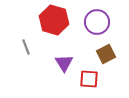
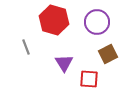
brown square: moved 2 px right
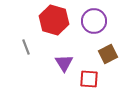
purple circle: moved 3 px left, 1 px up
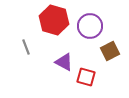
purple circle: moved 4 px left, 5 px down
brown square: moved 2 px right, 3 px up
purple triangle: moved 1 px up; rotated 30 degrees counterclockwise
red square: moved 3 px left, 2 px up; rotated 12 degrees clockwise
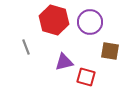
purple circle: moved 4 px up
brown square: rotated 36 degrees clockwise
purple triangle: rotated 42 degrees counterclockwise
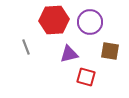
red hexagon: rotated 20 degrees counterclockwise
purple triangle: moved 5 px right, 8 px up
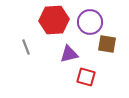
brown square: moved 3 px left, 7 px up
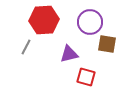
red hexagon: moved 10 px left
gray line: rotated 49 degrees clockwise
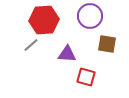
purple circle: moved 6 px up
gray line: moved 5 px right, 2 px up; rotated 21 degrees clockwise
purple triangle: moved 2 px left; rotated 18 degrees clockwise
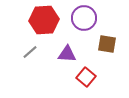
purple circle: moved 6 px left, 2 px down
gray line: moved 1 px left, 7 px down
red square: rotated 24 degrees clockwise
